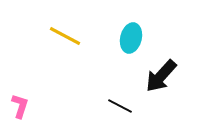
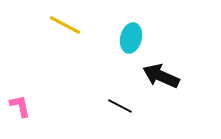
yellow line: moved 11 px up
black arrow: rotated 72 degrees clockwise
pink L-shape: rotated 30 degrees counterclockwise
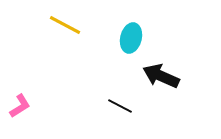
pink L-shape: rotated 70 degrees clockwise
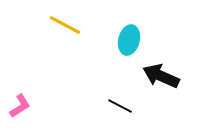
cyan ellipse: moved 2 px left, 2 px down
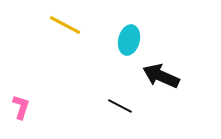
pink L-shape: moved 1 px right, 1 px down; rotated 40 degrees counterclockwise
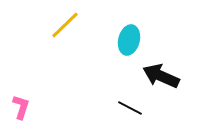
yellow line: rotated 72 degrees counterclockwise
black line: moved 10 px right, 2 px down
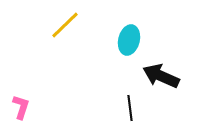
black line: rotated 55 degrees clockwise
